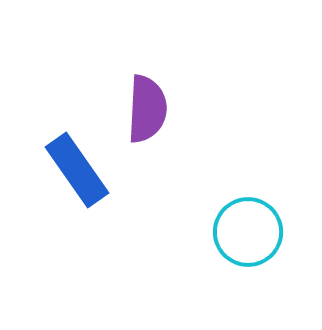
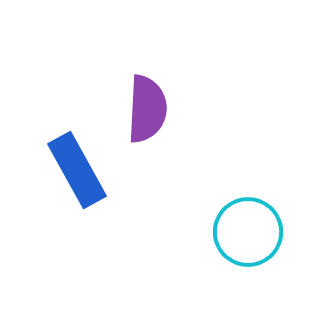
blue rectangle: rotated 6 degrees clockwise
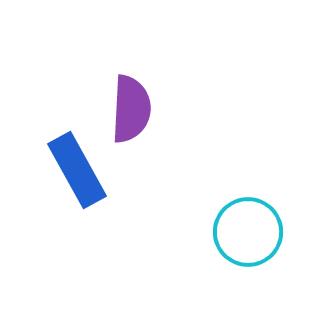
purple semicircle: moved 16 px left
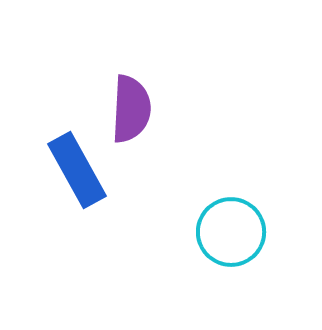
cyan circle: moved 17 px left
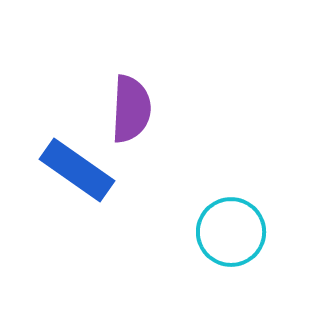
blue rectangle: rotated 26 degrees counterclockwise
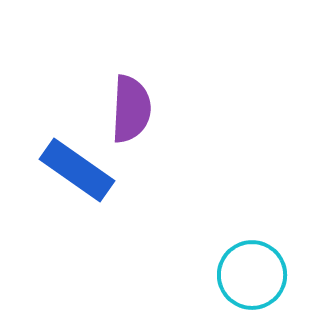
cyan circle: moved 21 px right, 43 px down
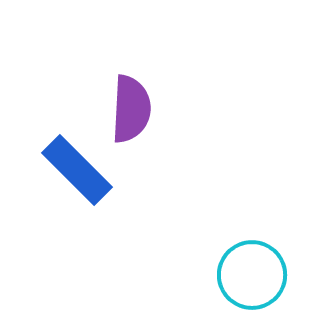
blue rectangle: rotated 10 degrees clockwise
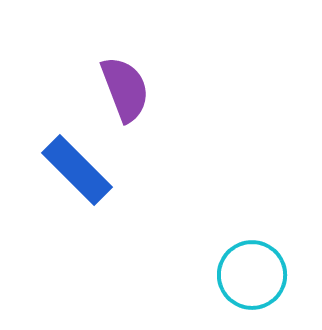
purple semicircle: moved 6 px left, 20 px up; rotated 24 degrees counterclockwise
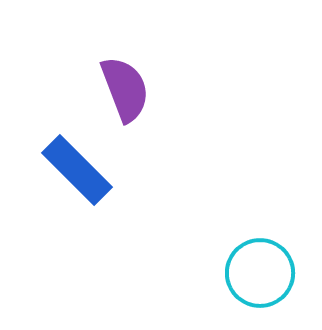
cyan circle: moved 8 px right, 2 px up
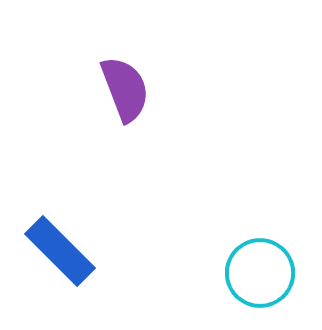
blue rectangle: moved 17 px left, 81 px down
